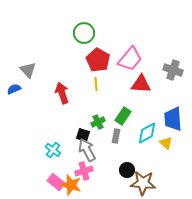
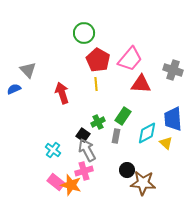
black square: rotated 16 degrees clockwise
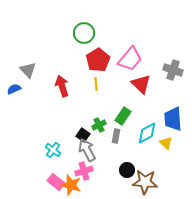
red pentagon: rotated 10 degrees clockwise
red triangle: rotated 40 degrees clockwise
red arrow: moved 7 px up
green cross: moved 1 px right, 3 px down
brown star: moved 2 px right, 1 px up
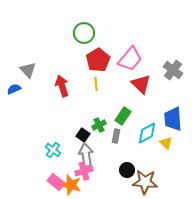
gray cross: rotated 18 degrees clockwise
gray arrow: moved 1 px left, 5 px down; rotated 20 degrees clockwise
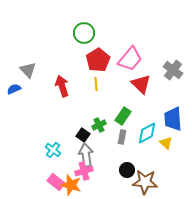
gray rectangle: moved 6 px right, 1 px down
